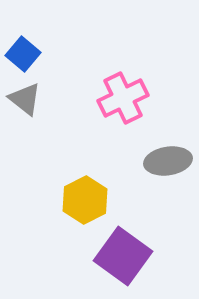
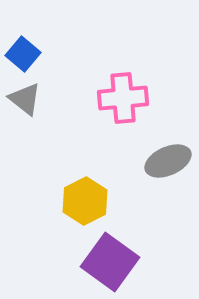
pink cross: rotated 21 degrees clockwise
gray ellipse: rotated 15 degrees counterclockwise
yellow hexagon: moved 1 px down
purple square: moved 13 px left, 6 px down
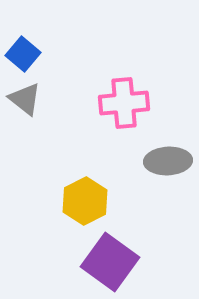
pink cross: moved 1 px right, 5 px down
gray ellipse: rotated 21 degrees clockwise
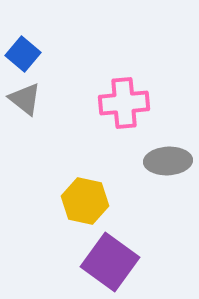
yellow hexagon: rotated 21 degrees counterclockwise
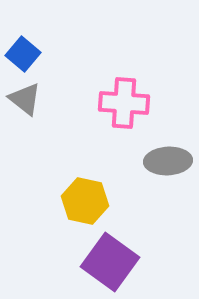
pink cross: rotated 9 degrees clockwise
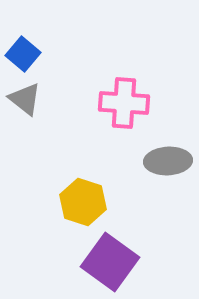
yellow hexagon: moved 2 px left, 1 px down; rotated 6 degrees clockwise
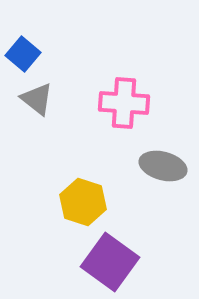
gray triangle: moved 12 px right
gray ellipse: moved 5 px left, 5 px down; rotated 18 degrees clockwise
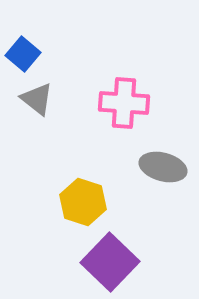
gray ellipse: moved 1 px down
purple square: rotated 8 degrees clockwise
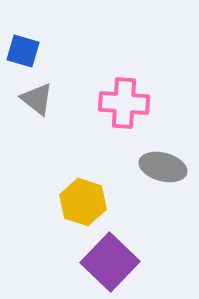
blue square: moved 3 px up; rotated 24 degrees counterclockwise
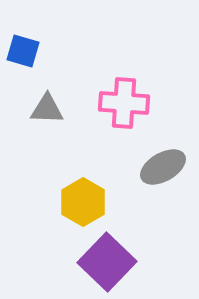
gray triangle: moved 10 px right, 10 px down; rotated 36 degrees counterclockwise
gray ellipse: rotated 45 degrees counterclockwise
yellow hexagon: rotated 12 degrees clockwise
purple square: moved 3 px left
